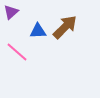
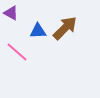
purple triangle: moved 1 px down; rotated 49 degrees counterclockwise
brown arrow: moved 1 px down
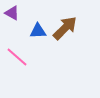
purple triangle: moved 1 px right
pink line: moved 5 px down
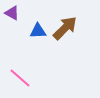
pink line: moved 3 px right, 21 px down
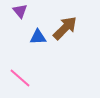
purple triangle: moved 8 px right, 2 px up; rotated 21 degrees clockwise
blue triangle: moved 6 px down
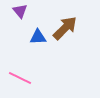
pink line: rotated 15 degrees counterclockwise
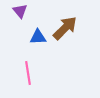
pink line: moved 8 px right, 5 px up; rotated 55 degrees clockwise
